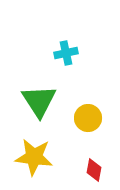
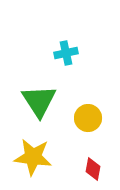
yellow star: moved 1 px left
red diamond: moved 1 px left, 1 px up
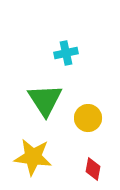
green triangle: moved 6 px right, 1 px up
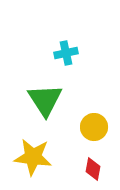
yellow circle: moved 6 px right, 9 px down
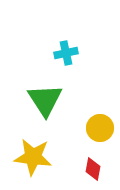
yellow circle: moved 6 px right, 1 px down
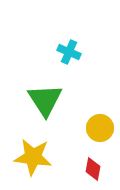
cyan cross: moved 3 px right, 1 px up; rotated 35 degrees clockwise
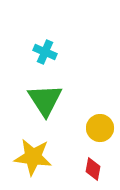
cyan cross: moved 24 px left
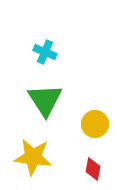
yellow circle: moved 5 px left, 4 px up
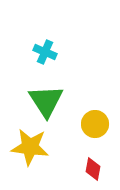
green triangle: moved 1 px right, 1 px down
yellow star: moved 3 px left, 10 px up
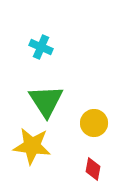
cyan cross: moved 4 px left, 5 px up
yellow circle: moved 1 px left, 1 px up
yellow star: moved 2 px right, 1 px up
